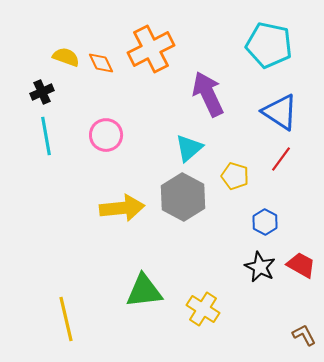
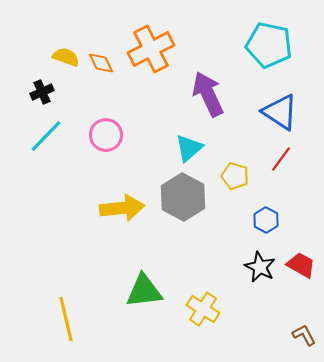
cyan line: rotated 54 degrees clockwise
blue hexagon: moved 1 px right, 2 px up
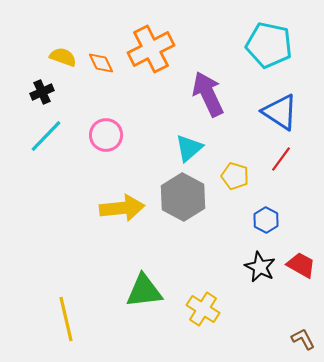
yellow semicircle: moved 3 px left
brown L-shape: moved 1 px left, 4 px down
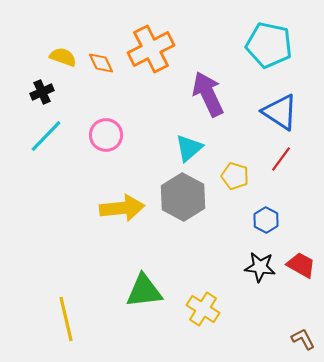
black star: rotated 20 degrees counterclockwise
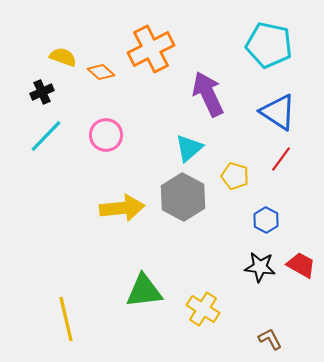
orange diamond: moved 9 px down; rotated 24 degrees counterclockwise
blue triangle: moved 2 px left
brown L-shape: moved 33 px left
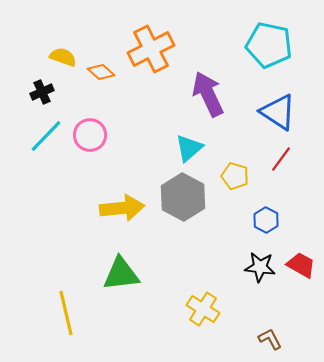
pink circle: moved 16 px left
green triangle: moved 23 px left, 17 px up
yellow line: moved 6 px up
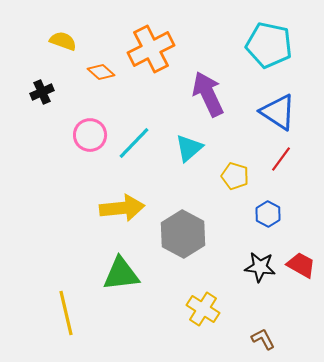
yellow semicircle: moved 16 px up
cyan line: moved 88 px right, 7 px down
gray hexagon: moved 37 px down
blue hexagon: moved 2 px right, 6 px up
brown L-shape: moved 7 px left
